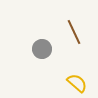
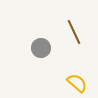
gray circle: moved 1 px left, 1 px up
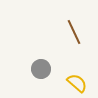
gray circle: moved 21 px down
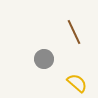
gray circle: moved 3 px right, 10 px up
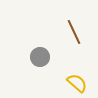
gray circle: moved 4 px left, 2 px up
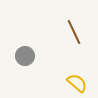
gray circle: moved 15 px left, 1 px up
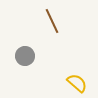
brown line: moved 22 px left, 11 px up
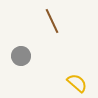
gray circle: moved 4 px left
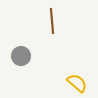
brown line: rotated 20 degrees clockwise
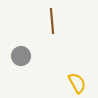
yellow semicircle: rotated 20 degrees clockwise
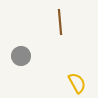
brown line: moved 8 px right, 1 px down
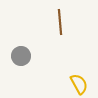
yellow semicircle: moved 2 px right, 1 px down
